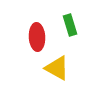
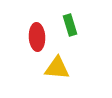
yellow triangle: rotated 24 degrees counterclockwise
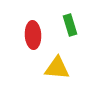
red ellipse: moved 4 px left, 2 px up
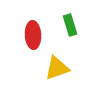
yellow triangle: rotated 24 degrees counterclockwise
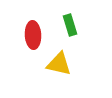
yellow triangle: moved 2 px right, 4 px up; rotated 32 degrees clockwise
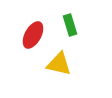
red ellipse: rotated 32 degrees clockwise
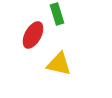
green rectangle: moved 13 px left, 11 px up
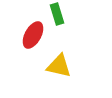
yellow triangle: moved 2 px down
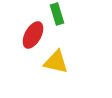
yellow triangle: moved 3 px left, 4 px up
